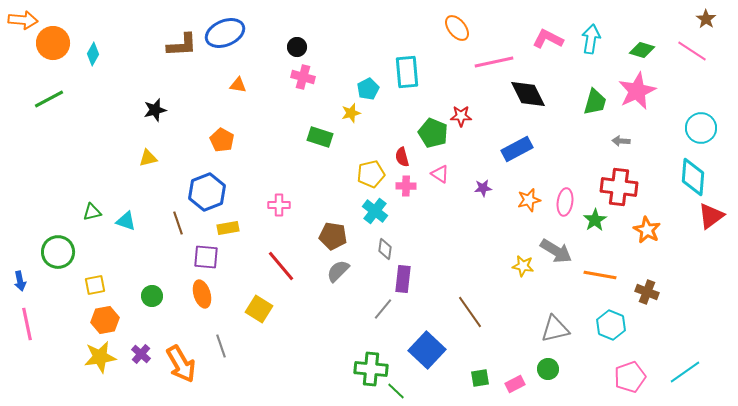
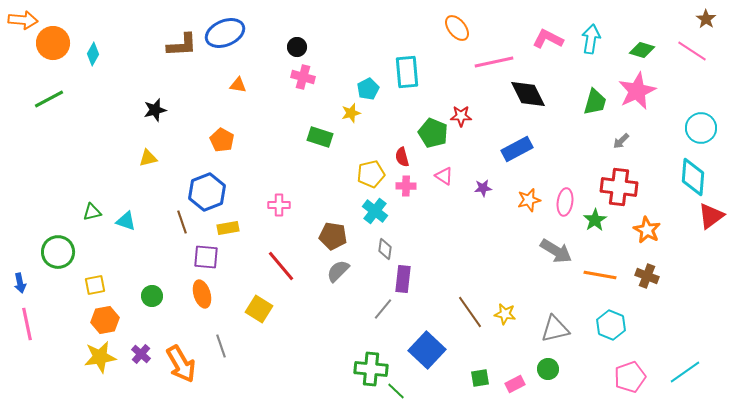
gray arrow at (621, 141): rotated 48 degrees counterclockwise
pink triangle at (440, 174): moved 4 px right, 2 px down
brown line at (178, 223): moved 4 px right, 1 px up
yellow star at (523, 266): moved 18 px left, 48 px down
blue arrow at (20, 281): moved 2 px down
brown cross at (647, 292): moved 16 px up
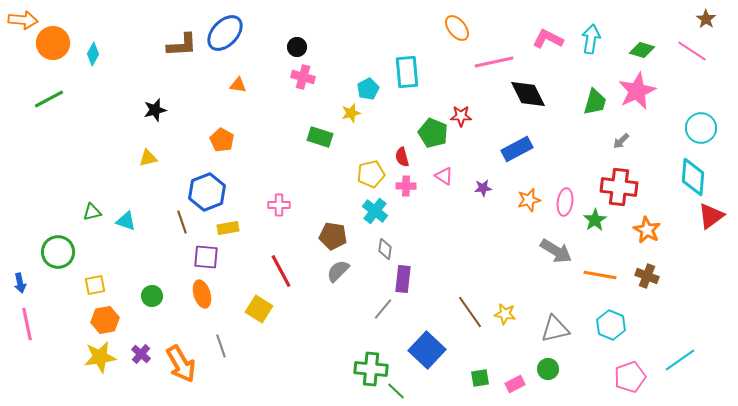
blue ellipse at (225, 33): rotated 24 degrees counterclockwise
red line at (281, 266): moved 5 px down; rotated 12 degrees clockwise
cyan line at (685, 372): moved 5 px left, 12 px up
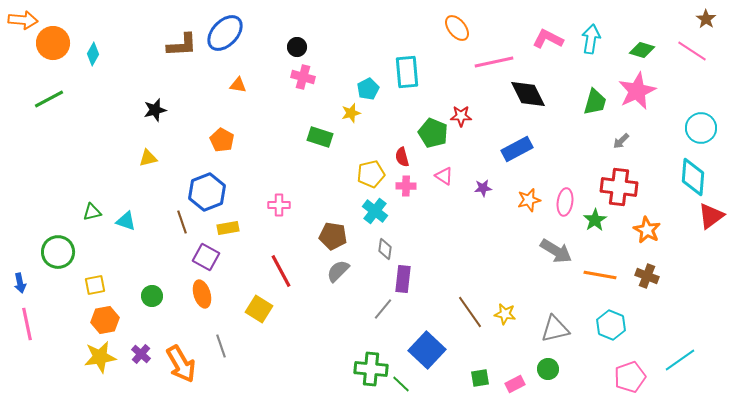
purple square at (206, 257): rotated 24 degrees clockwise
green line at (396, 391): moved 5 px right, 7 px up
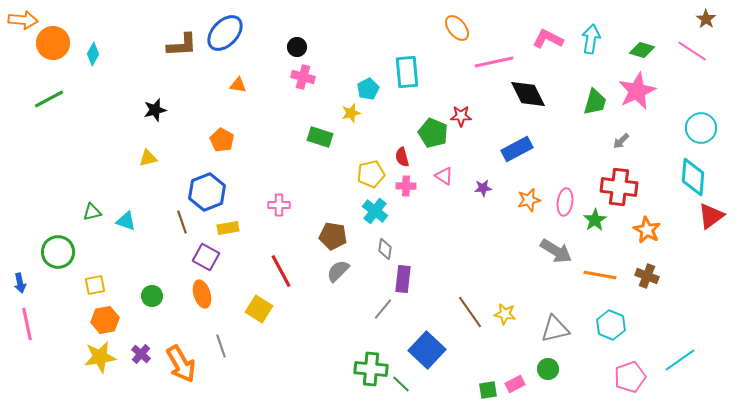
green square at (480, 378): moved 8 px right, 12 px down
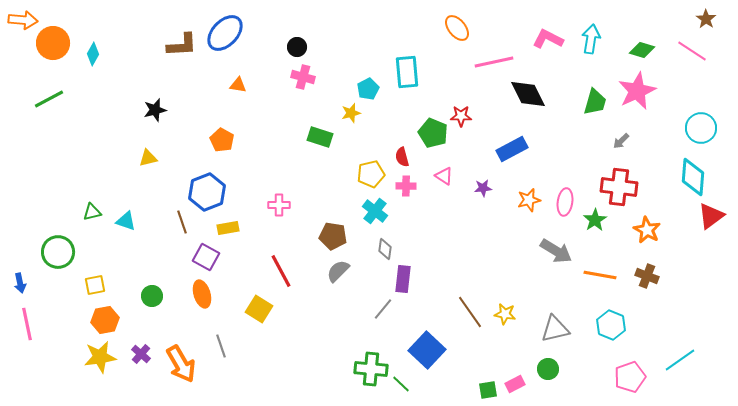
blue rectangle at (517, 149): moved 5 px left
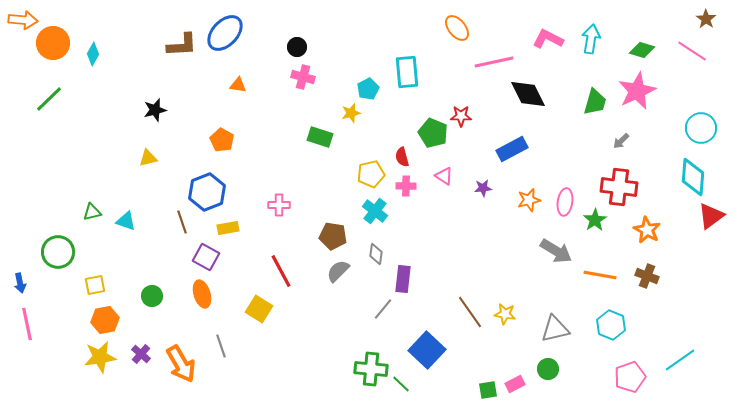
green line at (49, 99): rotated 16 degrees counterclockwise
gray diamond at (385, 249): moved 9 px left, 5 px down
